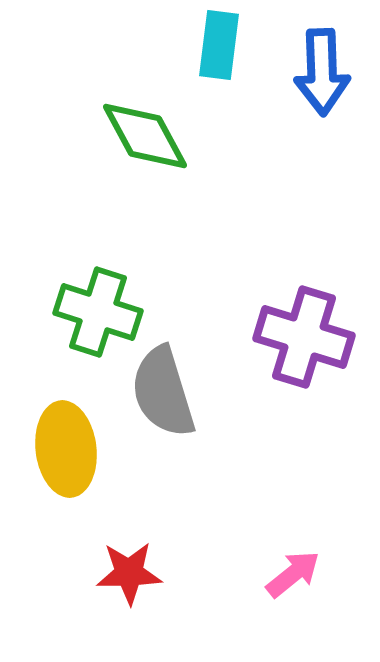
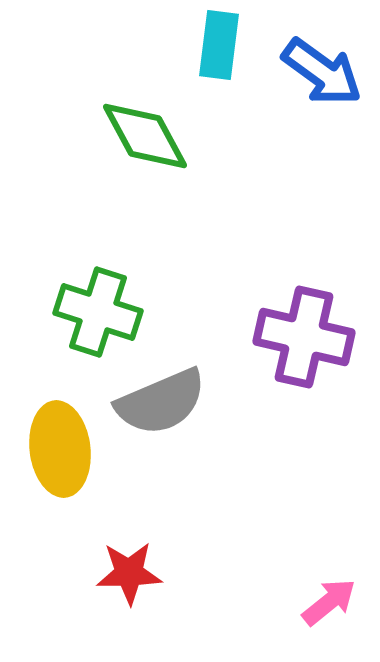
blue arrow: rotated 52 degrees counterclockwise
purple cross: rotated 4 degrees counterclockwise
gray semicircle: moved 2 px left, 10 px down; rotated 96 degrees counterclockwise
yellow ellipse: moved 6 px left
pink arrow: moved 36 px right, 28 px down
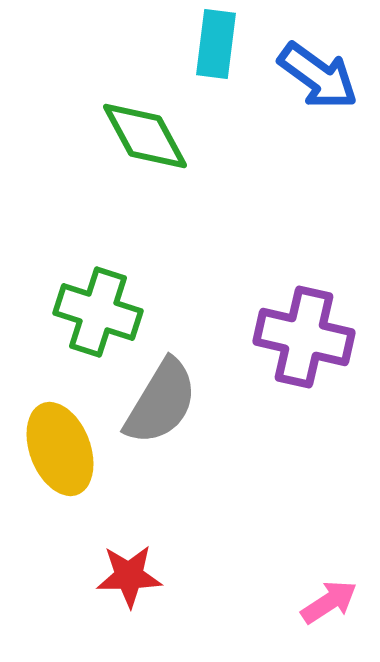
cyan rectangle: moved 3 px left, 1 px up
blue arrow: moved 4 px left, 4 px down
gray semicircle: rotated 36 degrees counterclockwise
yellow ellipse: rotated 14 degrees counterclockwise
red star: moved 3 px down
pink arrow: rotated 6 degrees clockwise
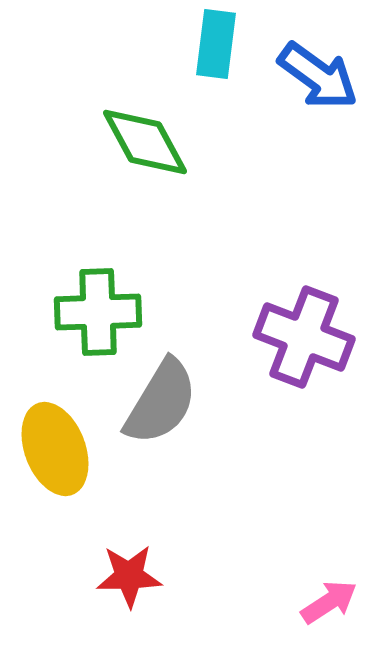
green diamond: moved 6 px down
green cross: rotated 20 degrees counterclockwise
purple cross: rotated 8 degrees clockwise
yellow ellipse: moved 5 px left
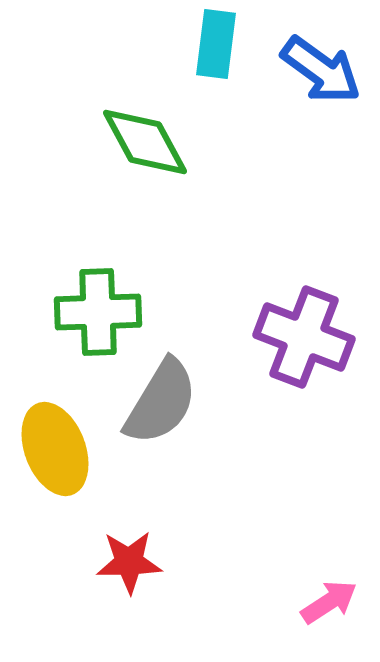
blue arrow: moved 3 px right, 6 px up
red star: moved 14 px up
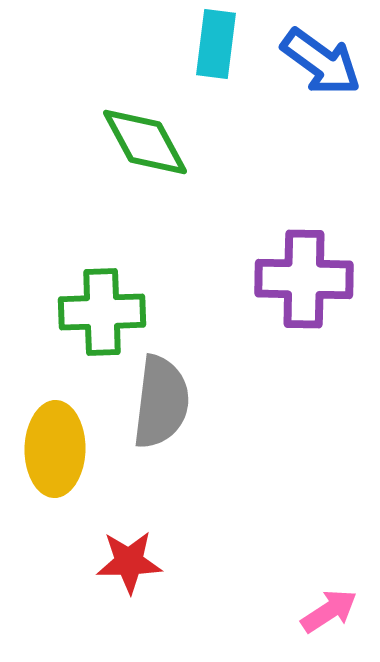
blue arrow: moved 8 px up
green cross: moved 4 px right
purple cross: moved 58 px up; rotated 20 degrees counterclockwise
gray semicircle: rotated 24 degrees counterclockwise
yellow ellipse: rotated 22 degrees clockwise
pink arrow: moved 9 px down
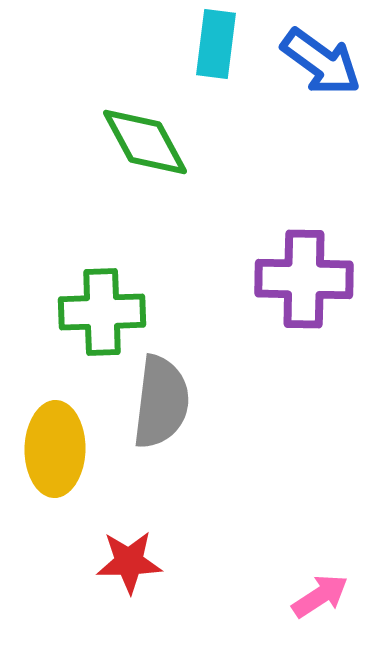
pink arrow: moved 9 px left, 15 px up
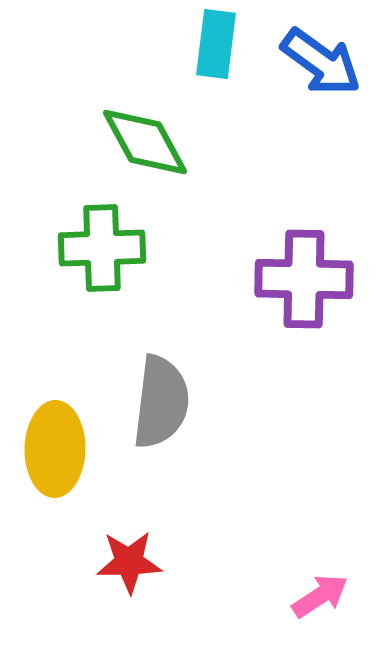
green cross: moved 64 px up
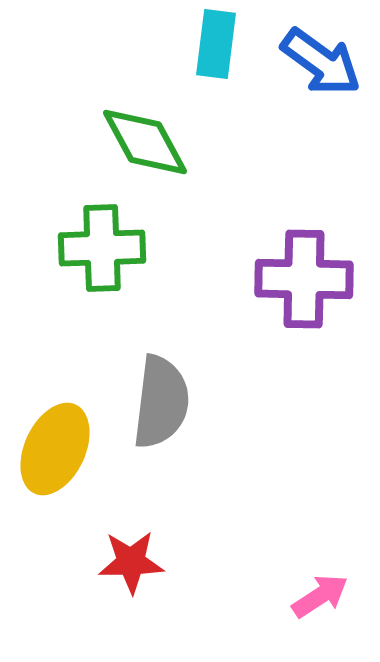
yellow ellipse: rotated 24 degrees clockwise
red star: moved 2 px right
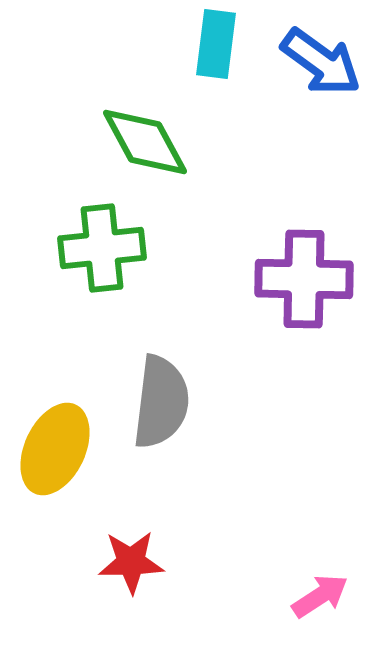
green cross: rotated 4 degrees counterclockwise
